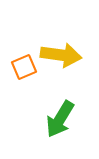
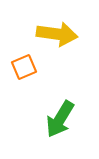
yellow arrow: moved 4 px left, 21 px up
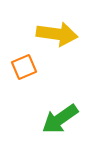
green arrow: rotated 24 degrees clockwise
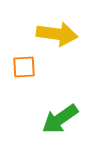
orange square: rotated 20 degrees clockwise
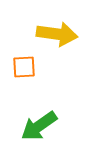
green arrow: moved 21 px left, 7 px down
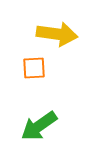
orange square: moved 10 px right, 1 px down
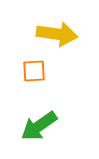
orange square: moved 3 px down
